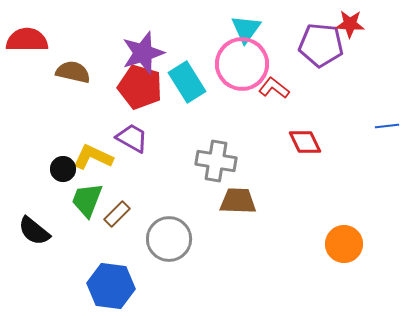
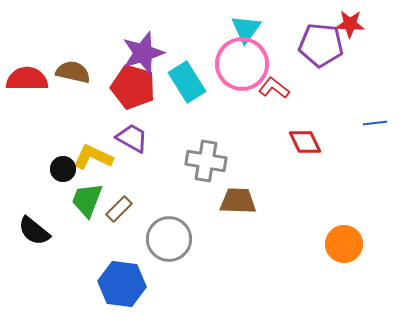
red semicircle: moved 39 px down
red pentagon: moved 7 px left
blue line: moved 12 px left, 3 px up
gray cross: moved 10 px left
brown rectangle: moved 2 px right, 5 px up
blue hexagon: moved 11 px right, 2 px up
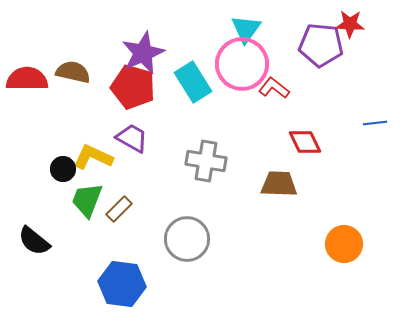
purple star: rotated 6 degrees counterclockwise
cyan rectangle: moved 6 px right
brown trapezoid: moved 41 px right, 17 px up
black semicircle: moved 10 px down
gray circle: moved 18 px right
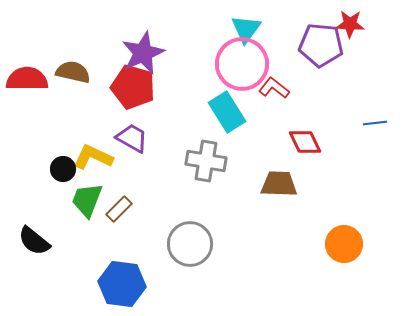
cyan rectangle: moved 34 px right, 30 px down
gray circle: moved 3 px right, 5 px down
